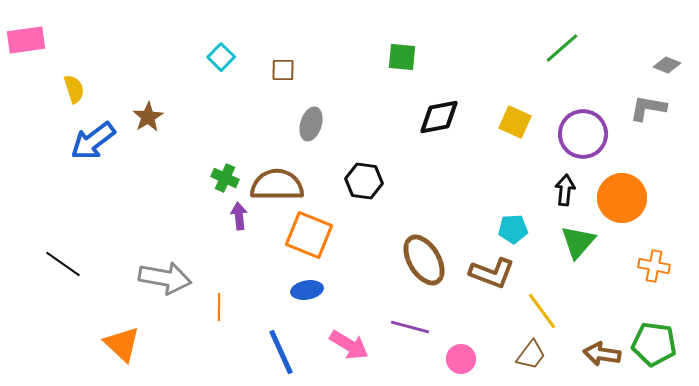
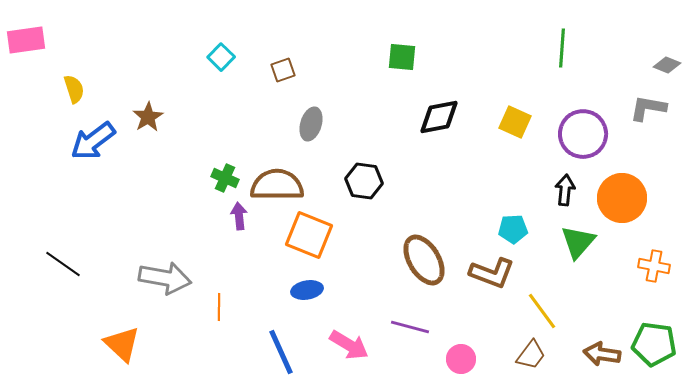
green line: rotated 45 degrees counterclockwise
brown square: rotated 20 degrees counterclockwise
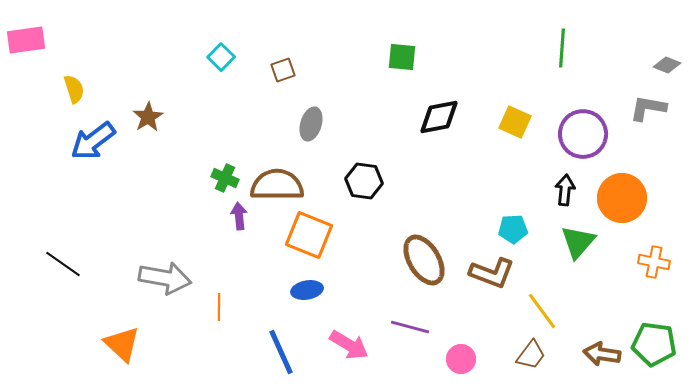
orange cross: moved 4 px up
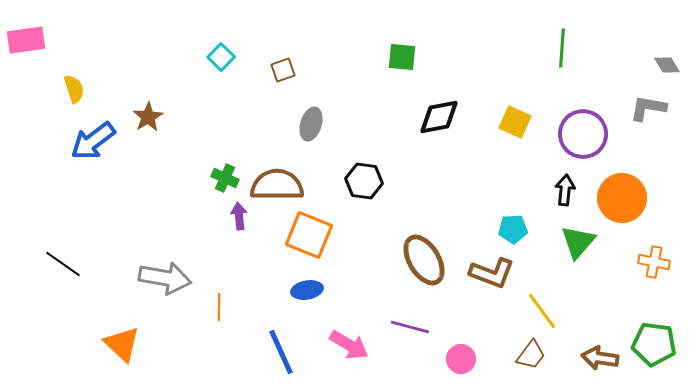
gray diamond: rotated 36 degrees clockwise
brown arrow: moved 2 px left, 4 px down
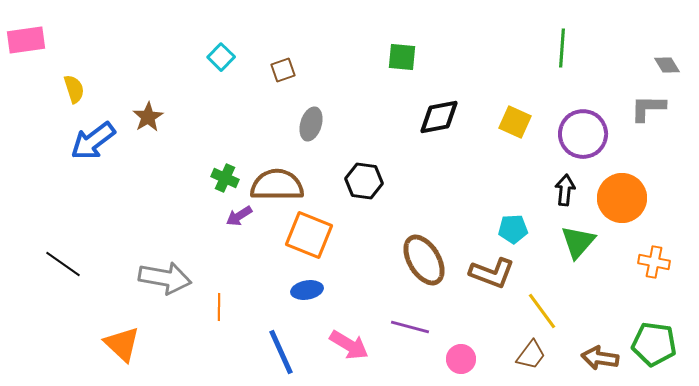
gray L-shape: rotated 9 degrees counterclockwise
purple arrow: rotated 116 degrees counterclockwise
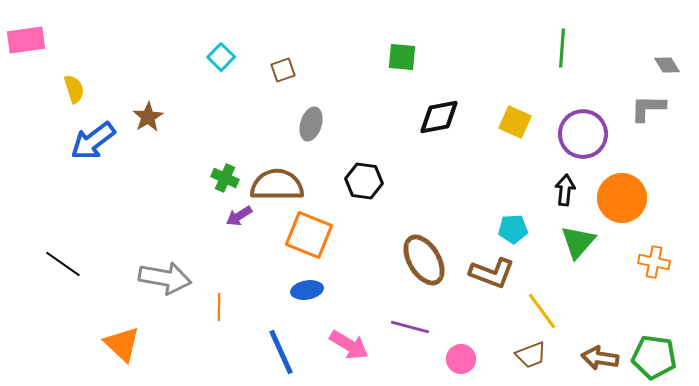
green pentagon: moved 13 px down
brown trapezoid: rotated 32 degrees clockwise
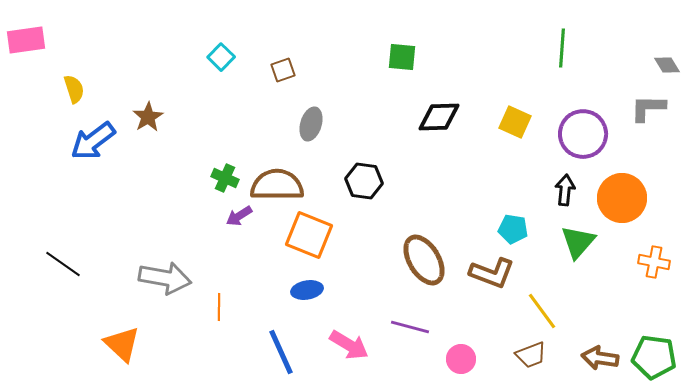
black diamond: rotated 9 degrees clockwise
cyan pentagon: rotated 12 degrees clockwise
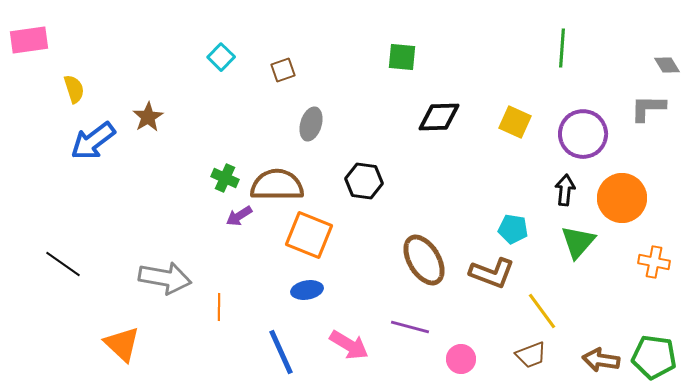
pink rectangle: moved 3 px right
brown arrow: moved 1 px right, 2 px down
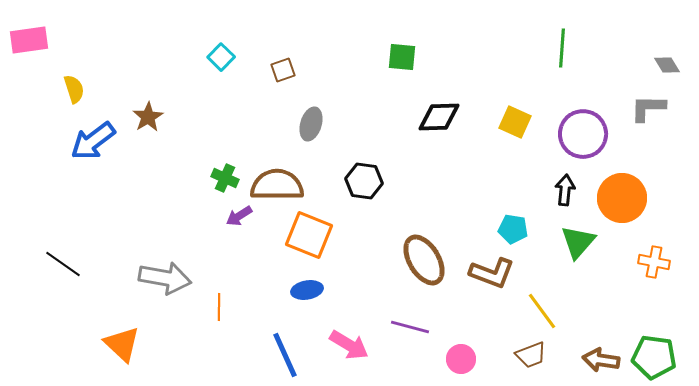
blue line: moved 4 px right, 3 px down
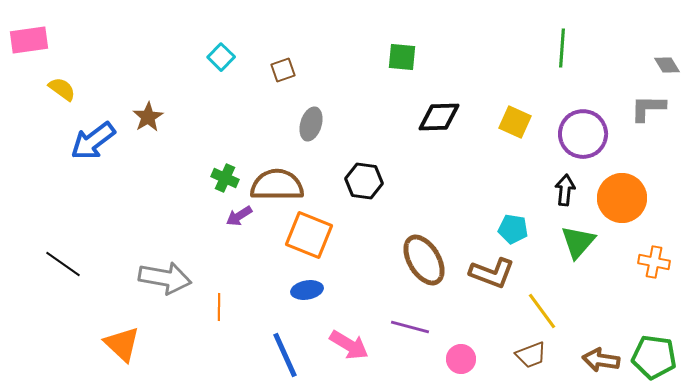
yellow semicircle: moved 12 px left; rotated 36 degrees counterclockwise
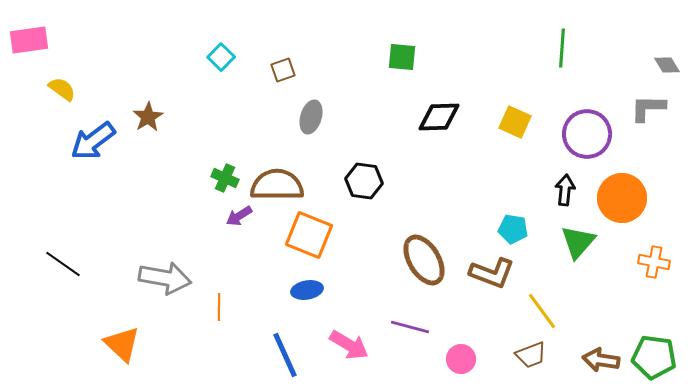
gray ellipse: moved 7 px up
purple circle: moved 4 px right
